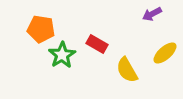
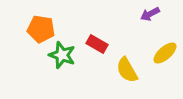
purple arrow: moved 2 px left
green star: rotated 20 degrees counterclockwise
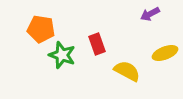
red rectangle: rotated 40 degrees clockwise
yellow ellipse: rotated 20 degrees clockwise
yellow semicircle: moved 1 px down; rotated 148 degrees clockwise
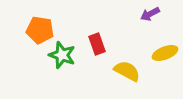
orange pentagon: moved 1 px left, 1 px down
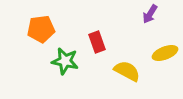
purple arrow: rotated 30 degrees counterclockwise
orange pentagon: moved 1 px right, 1 px up; rotated 16 degrees counterclockwise
red rectangle: moved 2 px up
green star: moved 3 px right, 6 px down; rotated 8 degrees counterclockwise
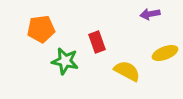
purple arrow: rotated 48 degrees clockwise
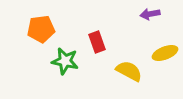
yellow semicircle: moved 2 px right
